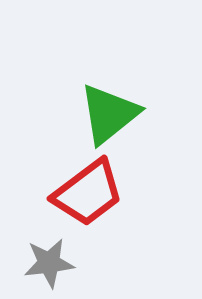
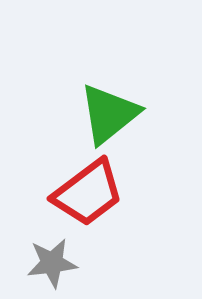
gray star: moved 3 px right
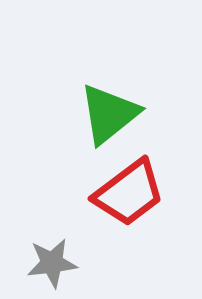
red trapezoid: moved 41 px right
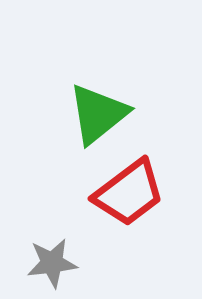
green triangle: moved 11 px left
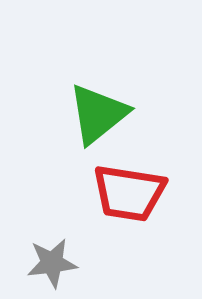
red trapezoid: rotated 46 degrees clockwise
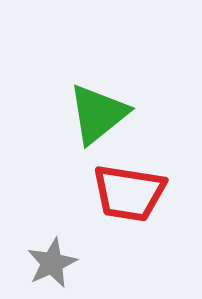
gray star: rotated 18 degrees counterclockwise
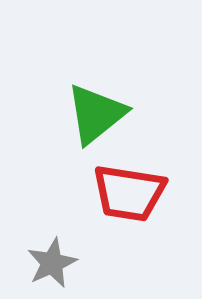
green triangle: moved 2 px left
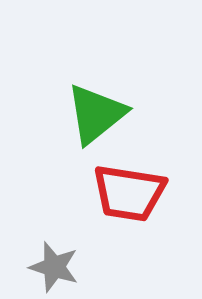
gray star: moved 2 px right, 4 px down; rotated 30 degrees counterclockwise
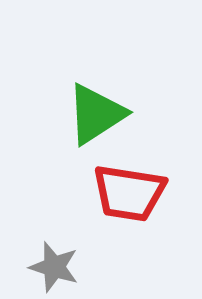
green triangle: rotated 6 degrees clockwise
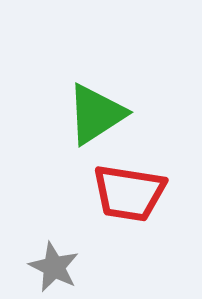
gray star: rotated 9 degrees clockwise
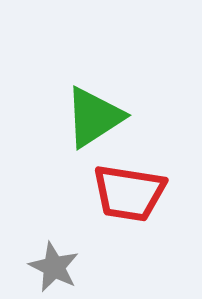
green triangle: moved 2 px left, 3 px down
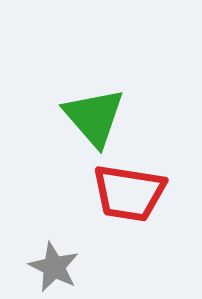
green triangle: rotated 38 degrees counterclockwise
